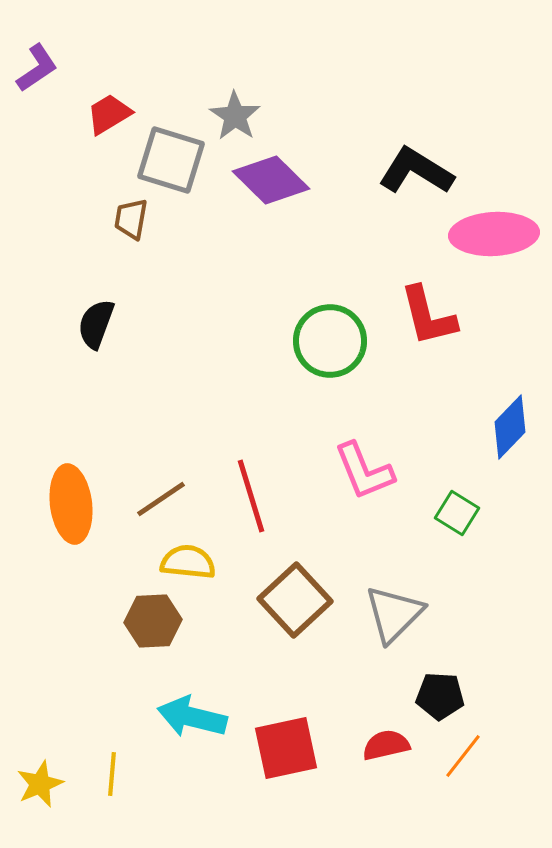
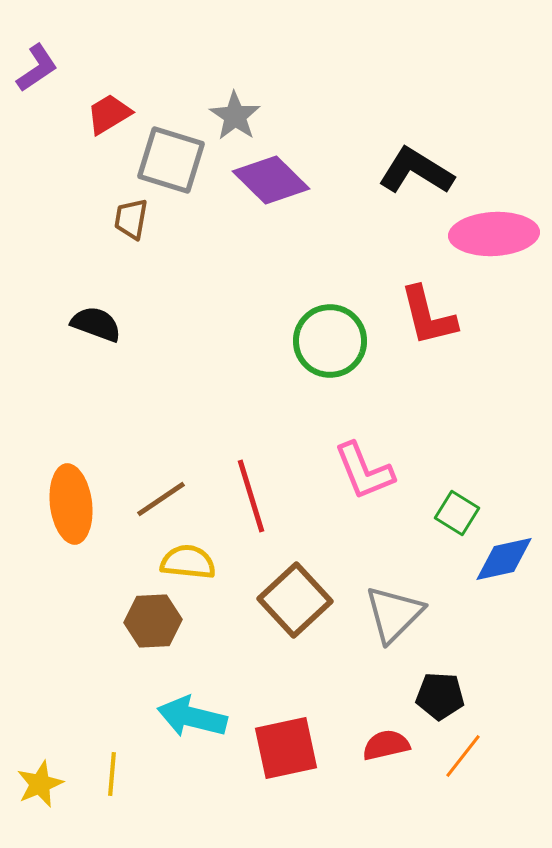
black semicircle: rotated 90 degrees clockwise
blue diamond: moved 6 px left, 132 px down; rotated 34 degrees clockwise
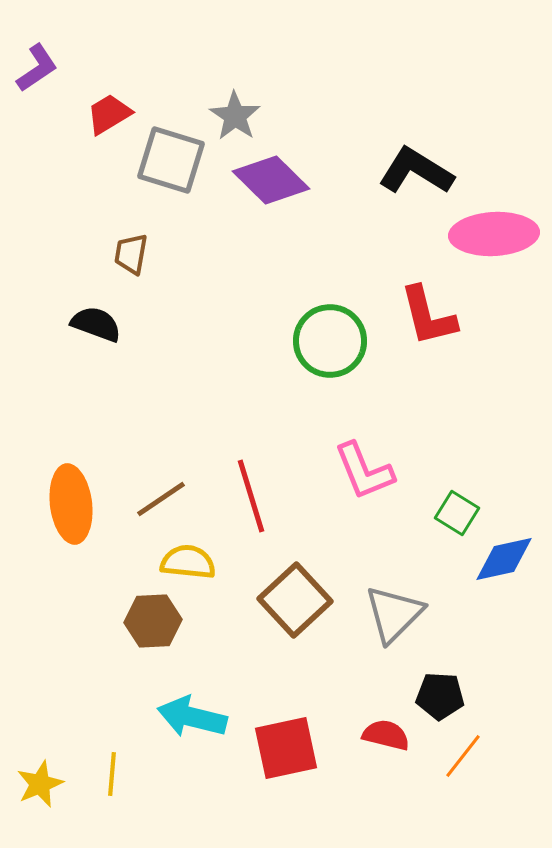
brown trapezoid: moved 35 px down
red semicircle: moved 10 px up; rotated 27 degrees clockwise
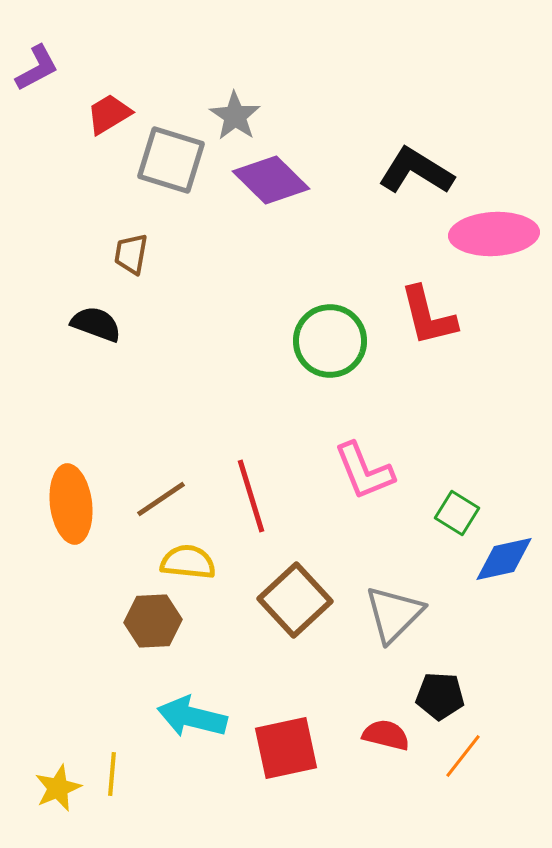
purple L-shape: rotated 6 degrees clockwise
yellow star: moved 18 px right, 4 px down
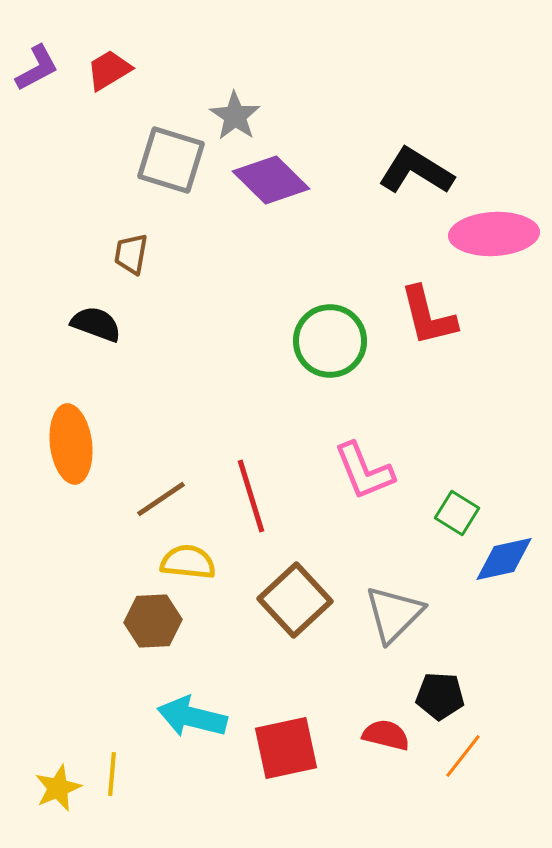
red trapezoid: moved 44 px up
orange ellipse: moved 60 px up
